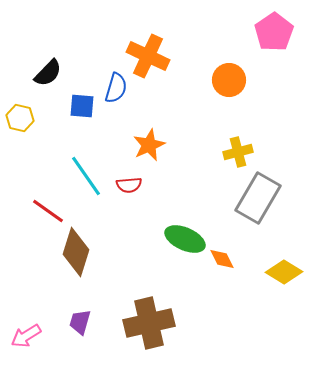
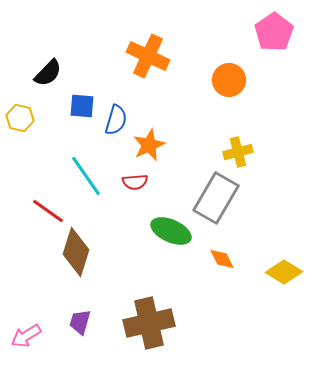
blue semicircle: moved 32 px down
red semicircle: moved 6 px right, 3 px up
gray rectangle: moved 42 px left
green ellipse: moved 14 px left, 8 px up
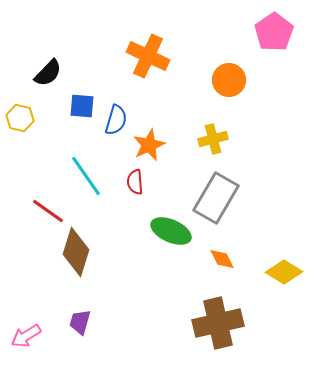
yellow cross: moved 25 px left, 13 px up
red semicircle: rotated 90 degrees clockwise
brown cross: moved 69 px right
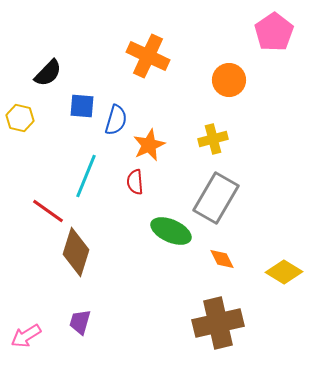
cyan line: rotated 57 degrees clockwise
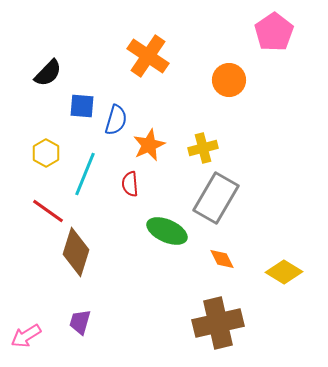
orange cross: rotated 9 degrees clockwise
yellow hexagon: moved 26 px right, 35 px down; rotated 16 degrees clockwise
yellow cross: moved 10 px left, 9 px down
cyan line: moved 1 px left, 2 px up
red semicircle: moved 5 px left, 2 px down
green ellipse: moved 4 px left
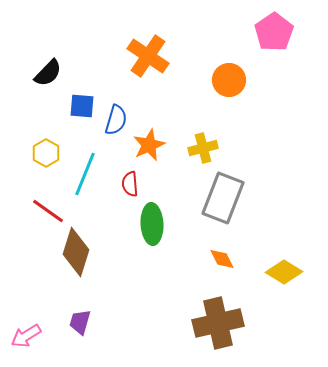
gray rectangle: moved 7 px right; rotated 9 degrees counterclockwise
green ellipse: moved 15 px left, 7 px up; rotated 63 degrees clockwise
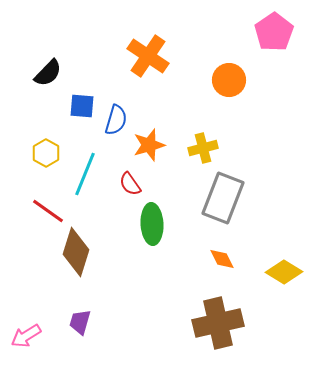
orange star: rotated 8 degrees clockwise
red semicircle: rotated 30 degrees counterclockwise
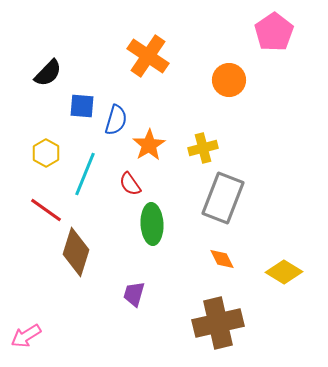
orange star: rotated 16 degrees counterclockwise
red line: moved 2 px left, 1 px up
purple trapezoid: moved 54 px right, 28 px up
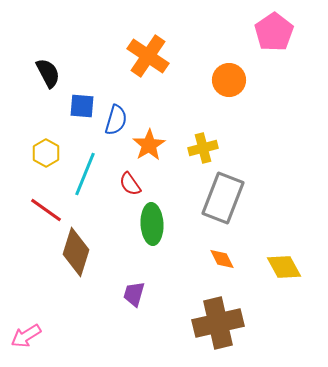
black semicircle: rotated 72 degrees counterclockwise
yellow diamond: moved 5 px up; rotated 30 degrees clockwise
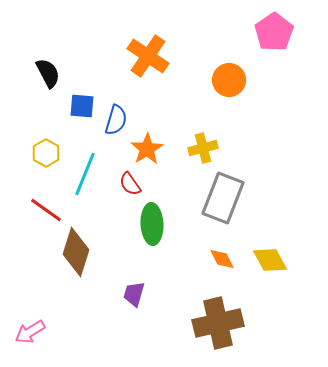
orange star: moved 2 px left, 4 px down
yellow diamond: moved 14 px left, 7 px up
pink arrow: moved 4 px right, 4 px up
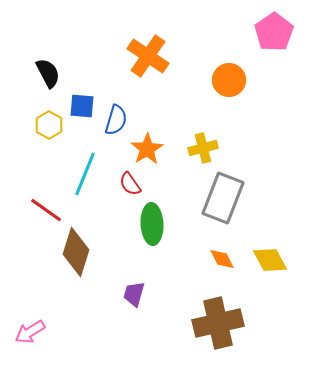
yellow hexagon: moved 3 px right, 28 px up
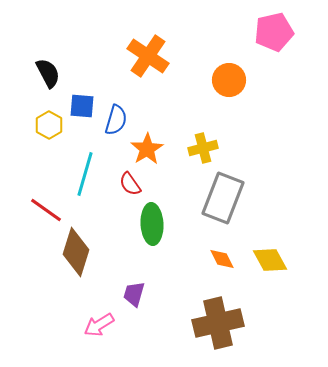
pink pentagon: rotated 21 degrees clockwise
cyan line: rotated 6 degrees counterclockwise
pink arrow: moved 69 px right, 7 px up
